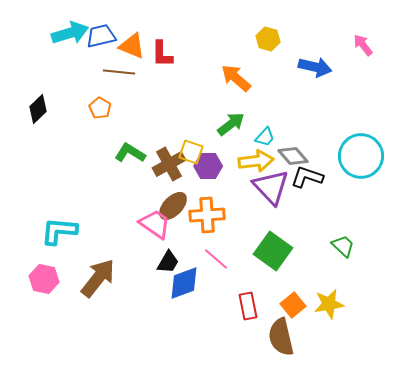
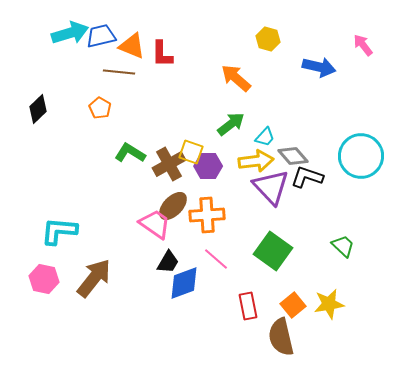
blue arrow: moved 4 px right
brown arrow: moved 4 px left
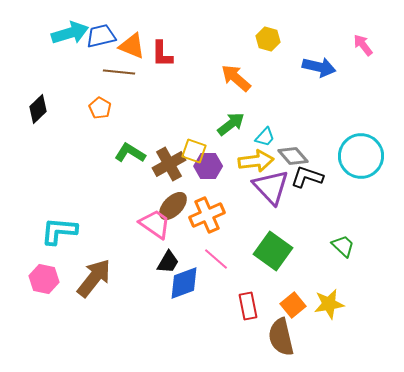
yellow square: moved 3 px right, 1 px up
orange cross: rotated 20 degrees counterclockwise
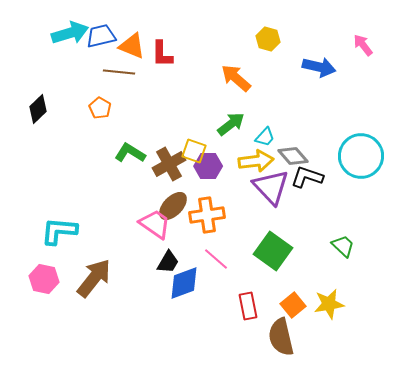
orange cross: rotated 16 degrees clockwise
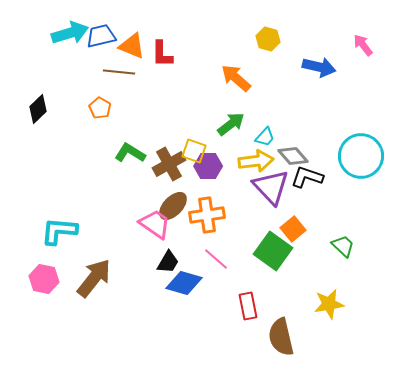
blue diamond: rotated 36 degrees clockwise
orange square: moved 76 px up
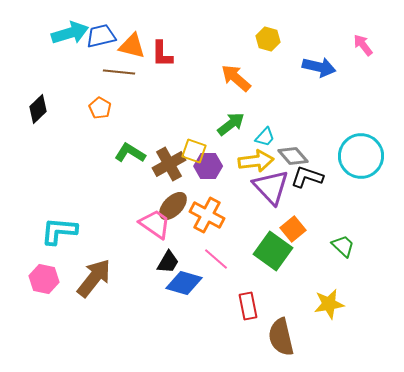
orange triangle: rotated 8 degrees counterclockwise
orange cross: rotated 36 degrees clockwise
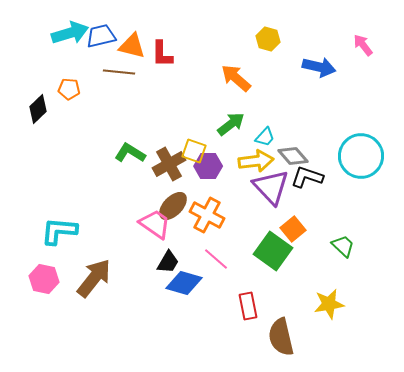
orange pentagon: moved 31 px left, 19 px up; rotated 25 degrees counterclockwise
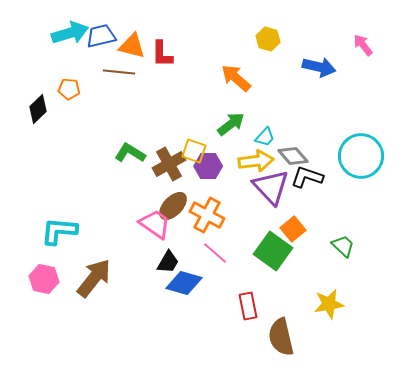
pink line: moved 1 px left, 6 px up
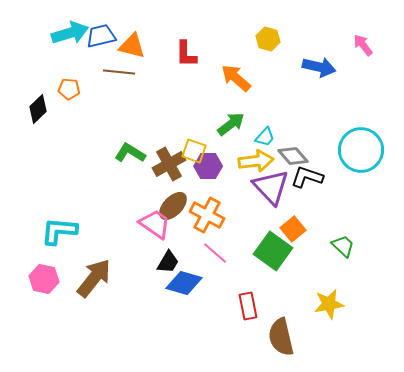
red L-shape: moved 24 px right
cyan circle: moved 6 px up
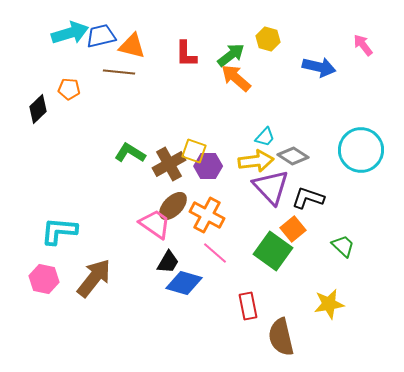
green arrow: moved 69 px up
gray diamond: rotated 16 degrees counterclockwise
black L-shape: moved 1 px right, 21 px down
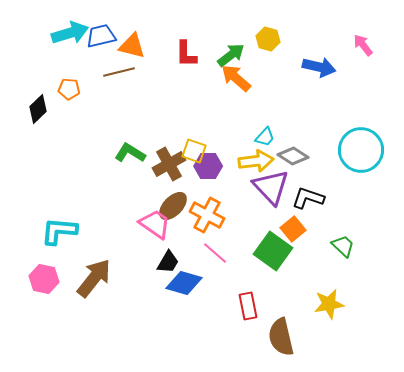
brown line: rotated 20 degrees counterclockwise
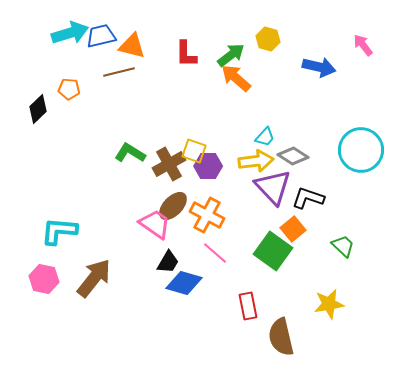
purple triangle: moved 2 px right
